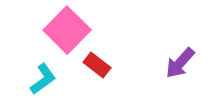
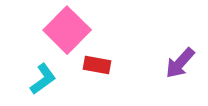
red rectangle: rotated 28 degrees counterclockwise
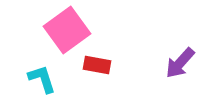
pink square: rotated 9 degrees clockwise
cyan L-shape: moved 1 px left; rotated 72 degrees counterclockwise
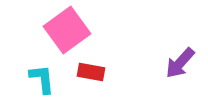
red rectangle: moved 6 px left, 7 px down
cyan L-shape: rotated 12 degrees clockwise
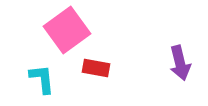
purple arrow: rotated 56 degrees counterclockwise
red rectangle: moved 5 px right, 4 px up
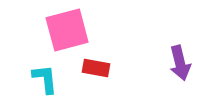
pink square: rotated 21 degrees clockwise
cyan L-shape: moved 3 px right
